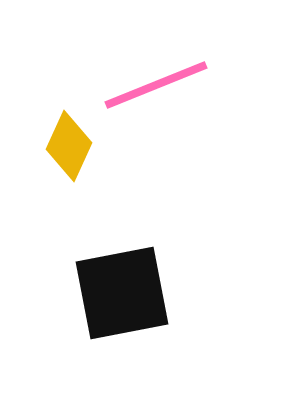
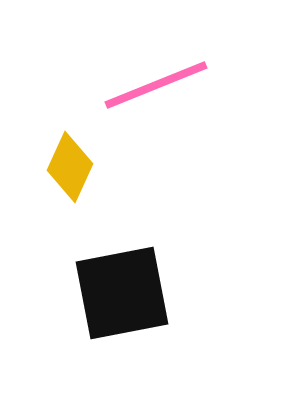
yellow diamond: moved 1 px right, 21 px down
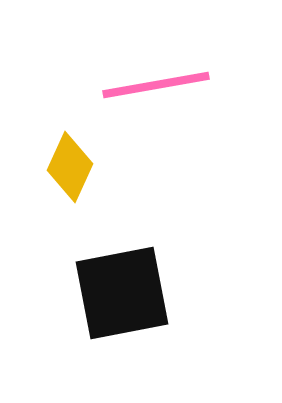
pink line: rotated 12 degrees clockwise
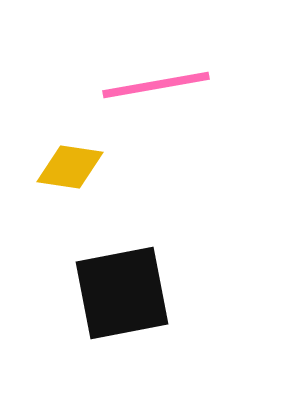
yellow diamond: rotated 74 degrees clockwise
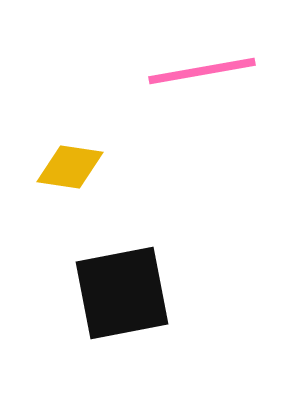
pink line: moved 46 px right, 14 px up
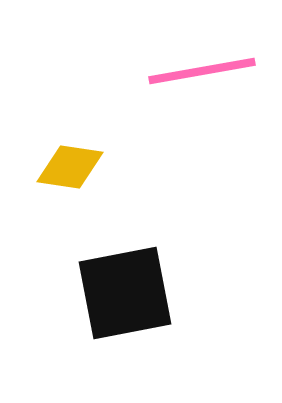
black square: moved 3 px right
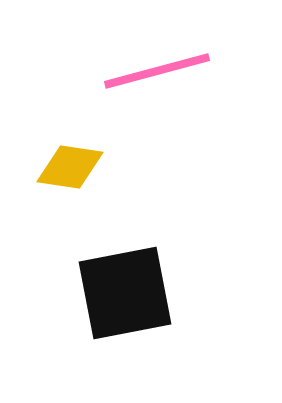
pink line: moved 45 px left; rotated 5 degrees counterclockwise
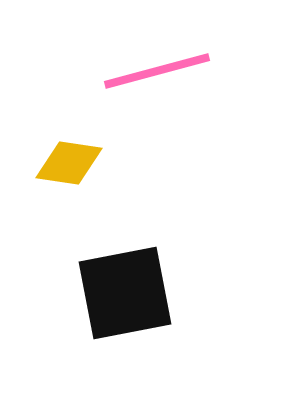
yellow diamond: moved 1 px left, 4 px up
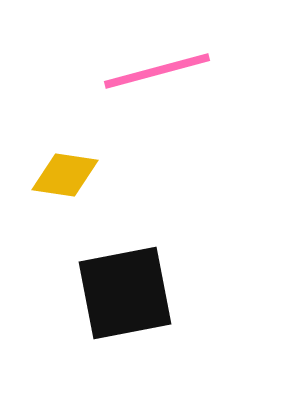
yellow diamond: moved 4 px left, 12 px down
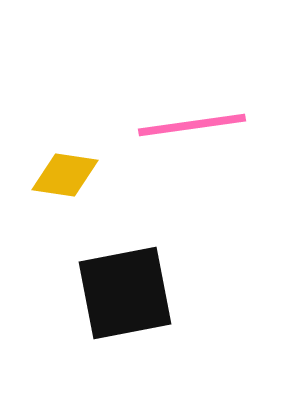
pink line: moved 35 px right, 54 px down; rotated 7 degrees clockwise
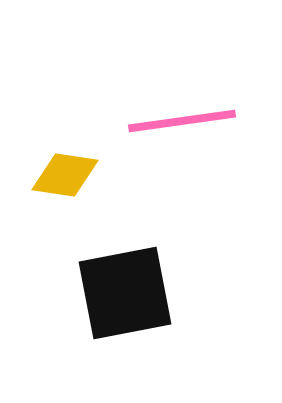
pink line: moved 10 px left, 4 px up
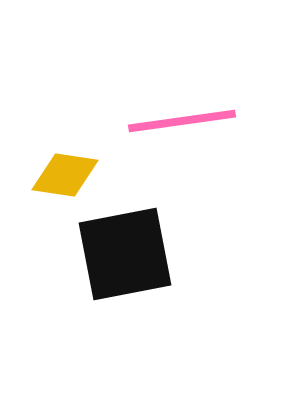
black square: moved 39 px up
